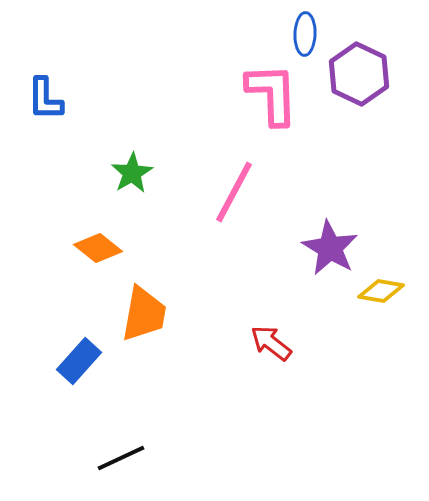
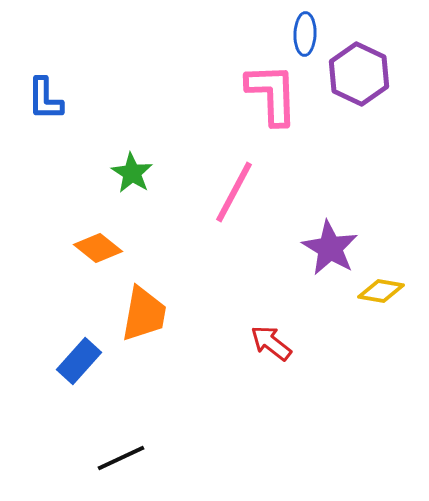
green star: rotated 9 degrees counterclockwise
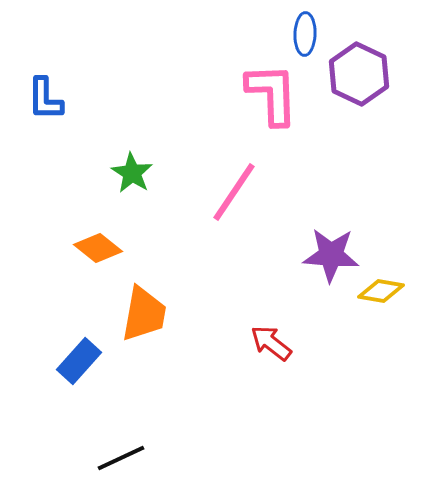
pink line: rotated 6 degrees clockwise
purple star: moved 1 px right, 7 px down; rotated 26 degrees counterclockwise
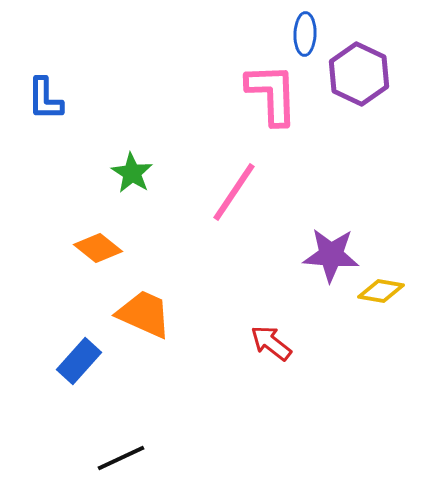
orange trapezoid: rotated 76 degrees counterclockwise
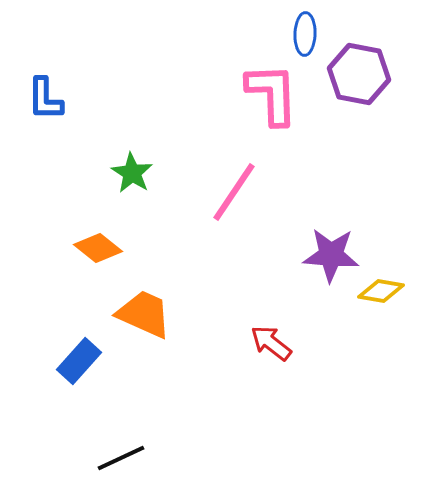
purple hexagon: rotated 14 degrees counterclockwise
